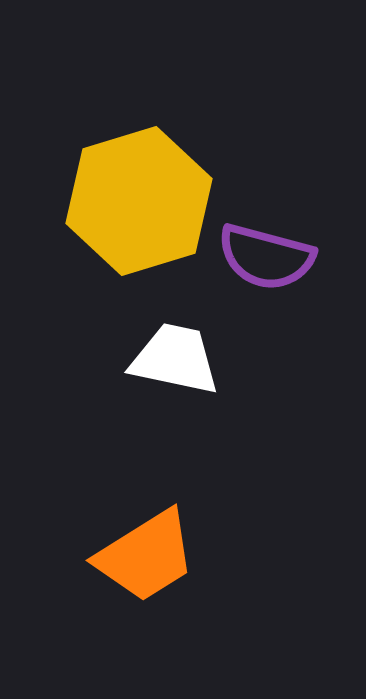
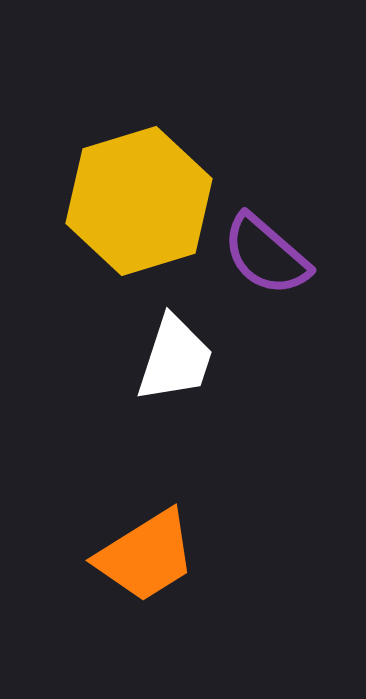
purple semicircle: moved 2 px up; rotated 26 degrees clockwise
white trapezoid: rotated 96 degrees clockwise
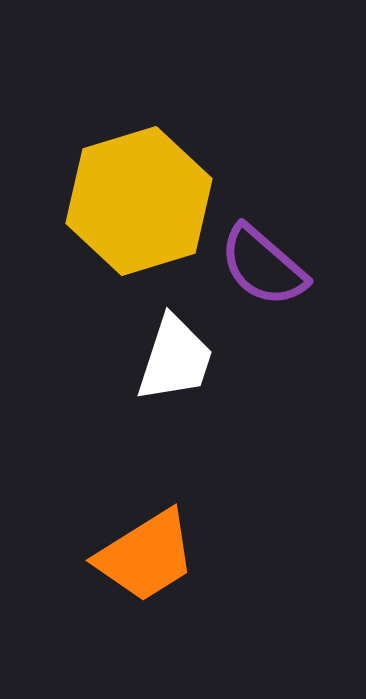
purple semicircle: moved 3 px left, 11 px down
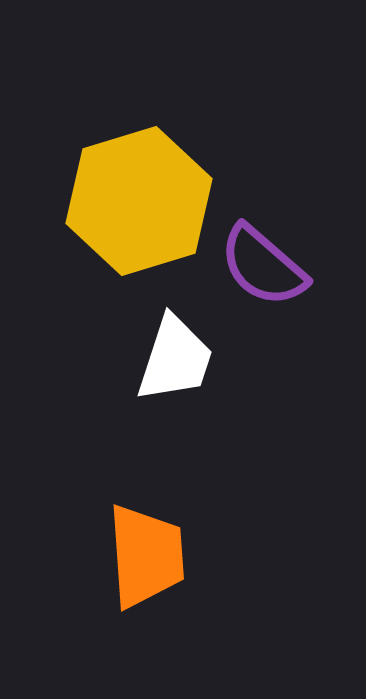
orange trapezoid: rotated 62 degrees counterclockwise
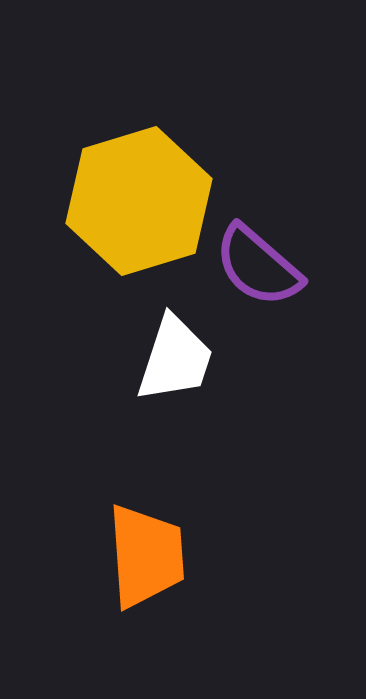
purple semicircle: moved 5 px left
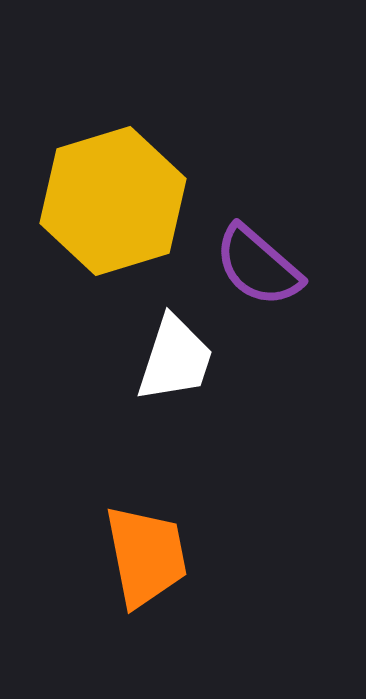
yellow hexagon: moved 26 px left
orange trapezoid: rotated 7 degrees counterclockwise
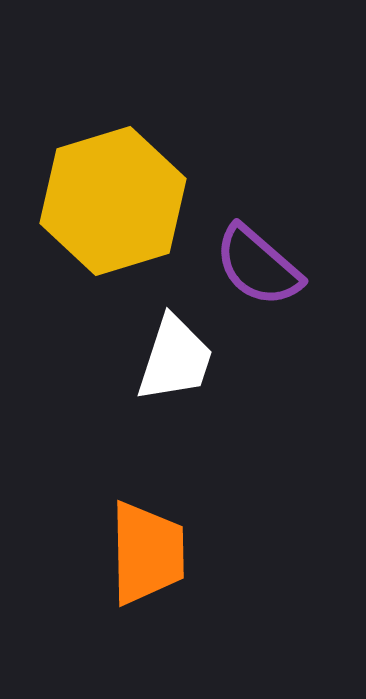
orange trapezoid: moved 1 px right, 3 px up; rotated 10 degrees clockwise
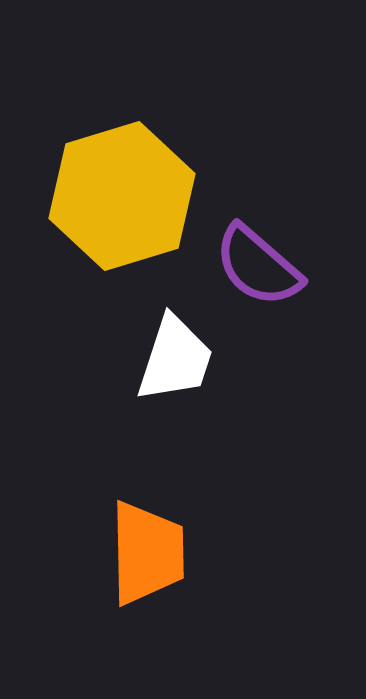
yellow hexagon: moved 9 px right, 5 px up
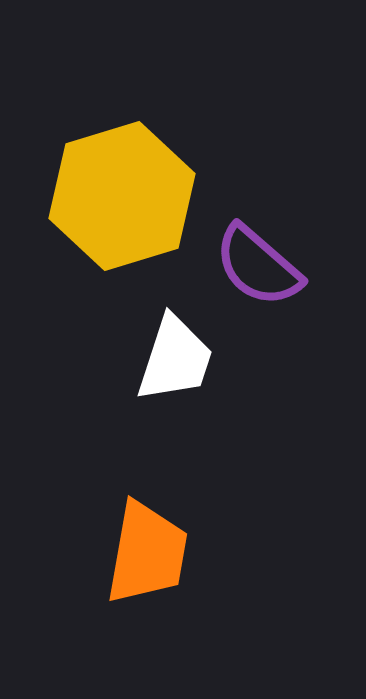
orange trapezoid: rotated 11 degrees clockwise
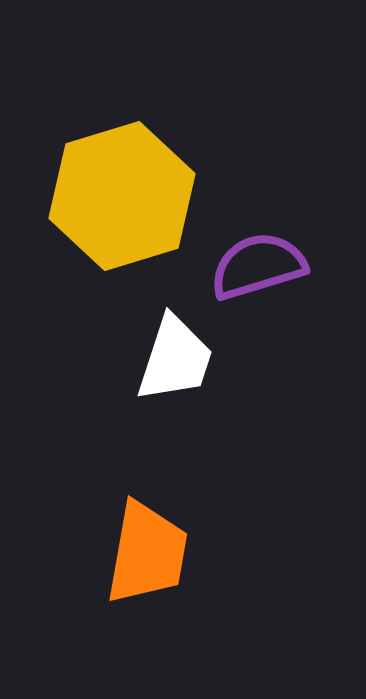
purple semicircle: rotated 122 degrees clockwise
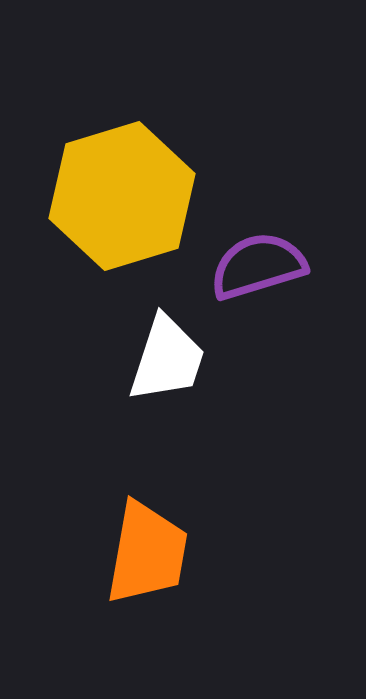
white trapezoid: moved 8 px left
